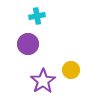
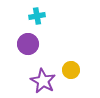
purple star: rotated 10 degrees counterclockwise
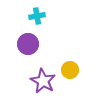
yellow circle: moved 1 px left
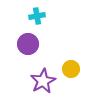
yellow circle: moved 1 px right, 1 px up
purple star: rotated 15 degrees clockwise
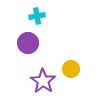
purple circle: moved 1 px up
purple star: rotated 10 degrees counterclockwise
